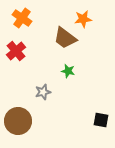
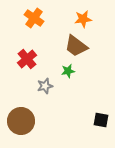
orange cross: moved 12 px right
brown trapezoid: moved 11 px right, 8 px down
red cross: moved 11 px right, 8 px down
green star: rotated 24 degrees counterclockwise
gray star: moved 2 px right, 6 px up
brown circle: moved 3 px right
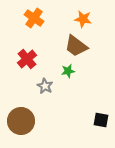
orange star: rotated 18 degrees clockwise
gray star: rotated 28 degrees counterclockwise
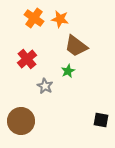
orange star: moved 23 px left
green star: rotated 16 degrees counterclockwise
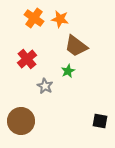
black square: moved 1 px left, 1 px down
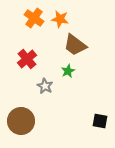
brown trapezoid: moved 1 px left, 1 px up
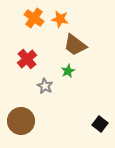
black square: moved 3 px down; rotated 28 degrees clockwise
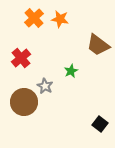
orange cross: rotated 12 degrees clockwise
brown trapezoid: moved 23 px right
red cross: moved 6 px left, 1 px up
green star: moved 3 px right
brown circle: moved 3 px right, 19 px up
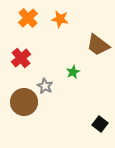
orange cross: moved 6 px left
green star: moved 2 px right, 1 px down
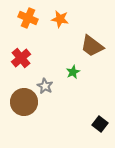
orange cross: rotated 24 degrees counterclockwise
brown trapezoid: moved 6 px left, 1 px down
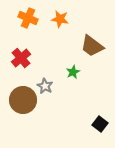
brown circle: moved 1 px left, 2 px up
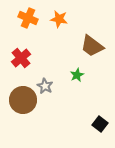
orange star: moved 1 px left
green star: moved 4 px right, 3 px down
